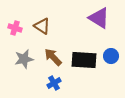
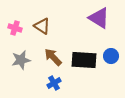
gray star: moved 3 px left, 1 px down
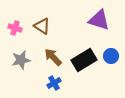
purple triangle: moved 2 px down; rotated 15 degrees counterclockwise
black rectangle: rotated 35 degrees counterclockwise
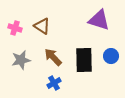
black rectangle: rotated 60 degrees counterclockwise
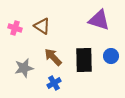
gray star: moved 3 px right, 8 px down
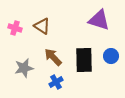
blue cross: moved 2 px right, 1 px up
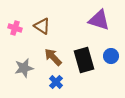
black rectangle: rotated 15 degrees counterclockwise
blue cross: rotated 16 degrees counterclockwise
